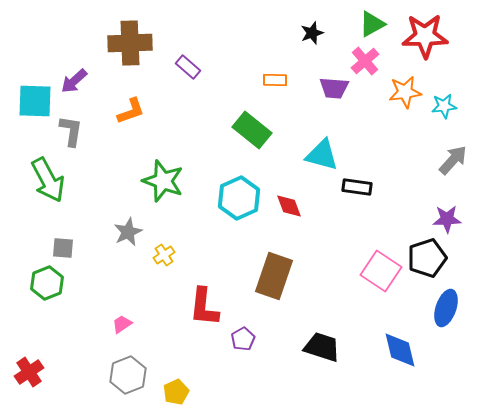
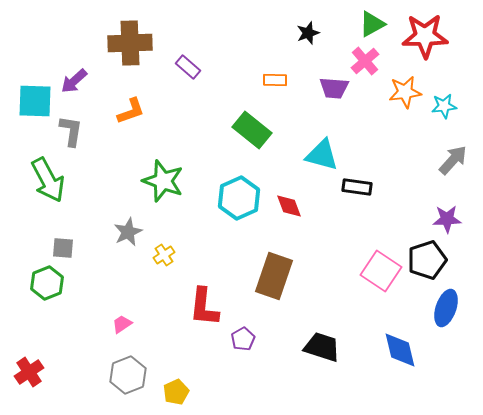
black star: moved 4 px left
black pentagon: moved 2 px down
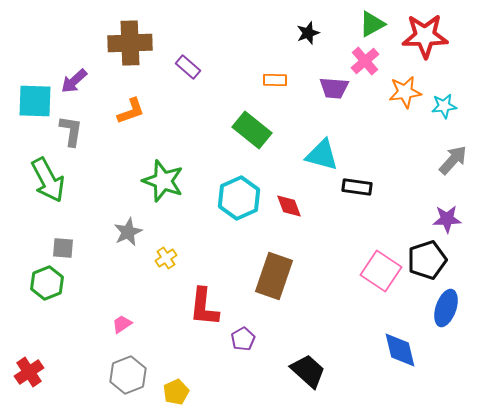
yellow cross: moved 2 px right, 3 px down
black trapezoid: moved 14 px left, 24 px down; rotated 24 degrees clockwise
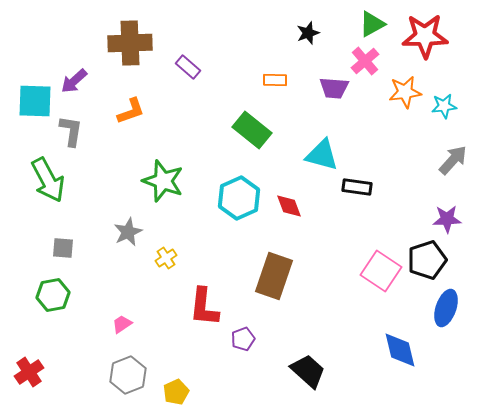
green hexagon: moved 6 px right, 12 px down; rotated 12 degrees clockwise
purple pentagon: rotated 10 degrees clockwise
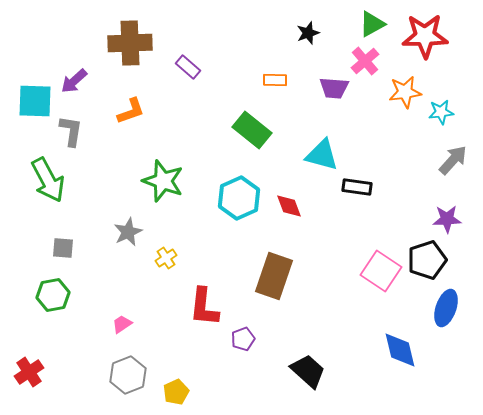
cyan star: moved 3 px left, 6 px down
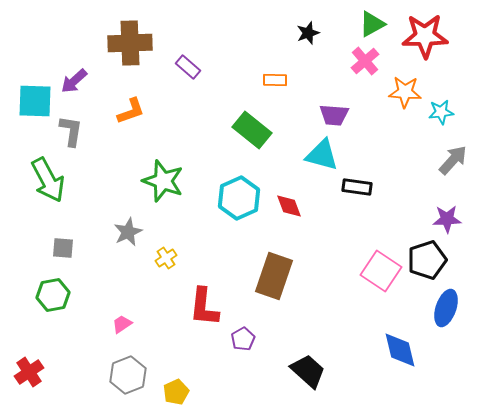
purple trapezoid: moved 27 px down
orange star: rotated 12 degrees clockwise
purple pentagon: rotated 10 degrees counterclockwise
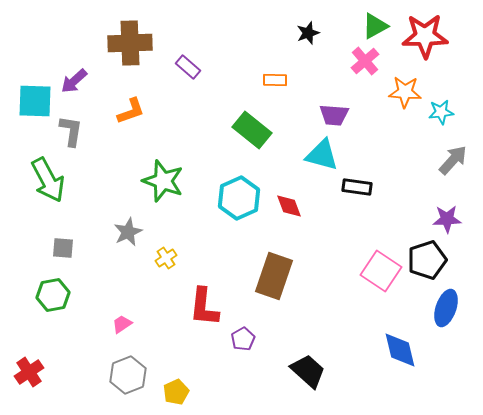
green triangle: moved 3 px right, 2 px down
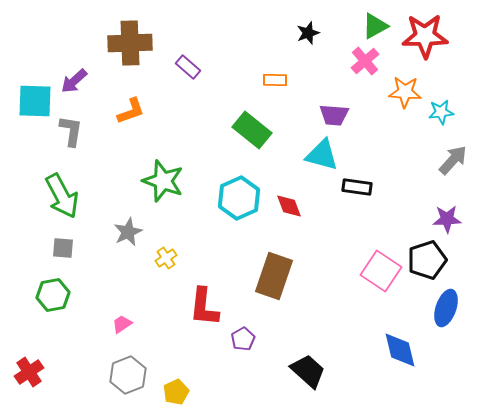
green arrow: moved 14 px right, 16 px down
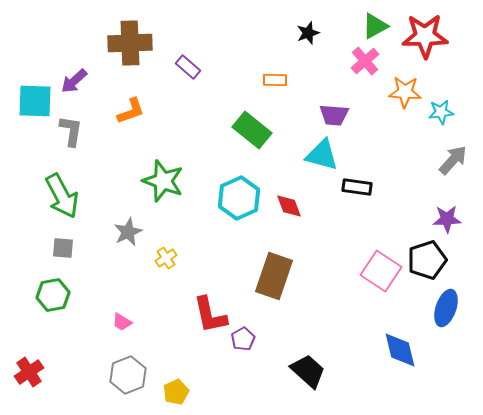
red L-shape: moved 6 px right, 8 px down; rotated 18 degrees counterclockwise
pink trapezoid: moved 2 px up; rotated 115 degrees counterclockwise
